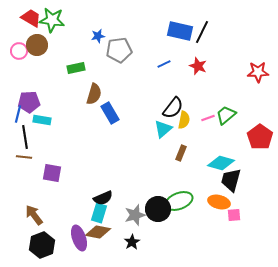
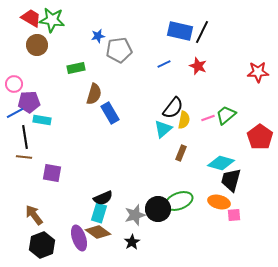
pink circle at (19, 51): moved 5 px left, 33 px down
blue line at (18, 114): moved 3 px left, 1 px up; rotated 48 degrees clockwise
brown diamond at (98, 232): rotated 25 degrees clockwise
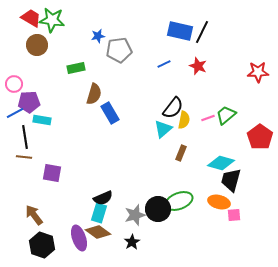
black hexagon at (42, 245): rotated 20 degrees counterclockwise
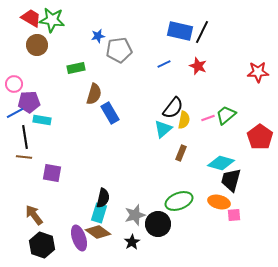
black semicircle at (103, 198): rotated 54 degrees counterclockwise
black circle at (158, 209): moved 15 px down
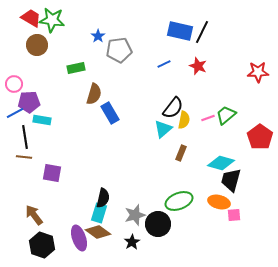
blue star at (98, 36): rotated 24 degrees counterclockwise
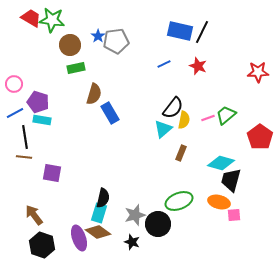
brown circle at (37, 45): moved 33 px right
gray pentagon at (119, 50): moved 3 px left, 9 px up
purple pentagon at (29, 102): moved 9 px right; rotated 20 degrees clockwise
black star at (132, 242): rotated 21 degrees counterclockwise
